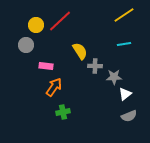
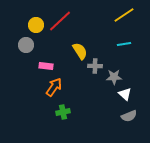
white triangle: rotated 40 degrees counterclockwise
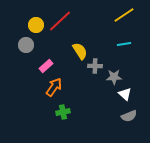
pink rectangle: rotated 48 degrees counterclockwise
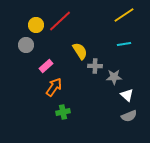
white triangle: moved 2 px right, 1 px down
